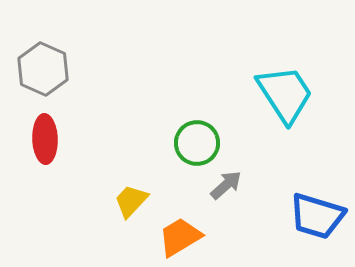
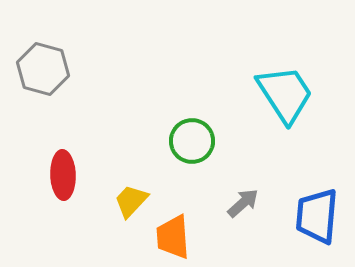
gray hexagon: rotated 9 degrees counterclockwise
red ellipse: moved 18 px right, 36 px down
green circle: moved 5 px left, 2 px up
gray arrow: moved 17 px right, 18 px down
blue trapezoid: rotated 78 degrees clockwise
orange trapezoid: moved 7 px left; rotated 63 degrees counterclockwise
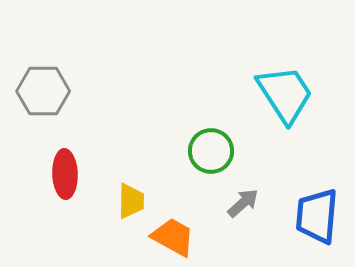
gray hexagon: moved 22 px down; rotated 15 degrees counterclockwise
green circle: moved 19 px right, 10 px down
red ellipse: moved 2 px right, 1 px up
yellow trapezoid: rotated 138 degrees clockwise
orange trapezoid: rotated 123 degrees clockwise
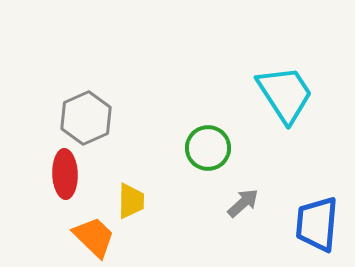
gray hexagon: moved 43 px right, 27 px down; rotated 24 degrees counterclockwise
green circle: moved 3 px left, 3 px up
blue trapezoid: moved 8 px down
orange trapezoid: moved 79 px left; rotated 15 degrees clockwise
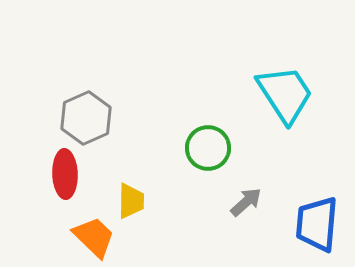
gray arrow: moved 3 px right, 1 px up
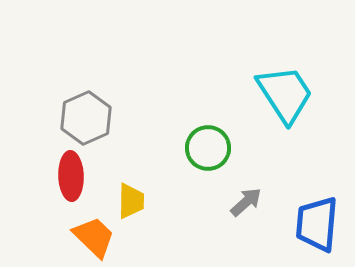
red ellipse: moved 6 px right, 2 px down
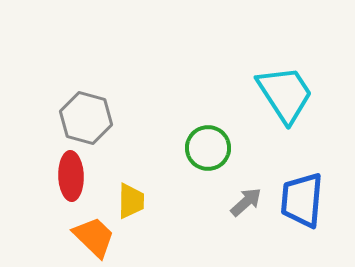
gray hexagon: rotated 21 degrees counterclockwise
blue trapezoid: moved 15 px left, 24 px up
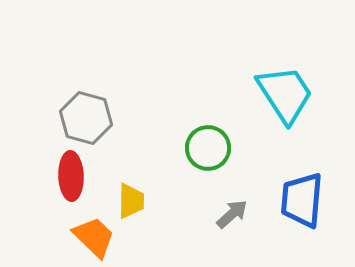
gray arrow: moved 14 px left, 12 px down
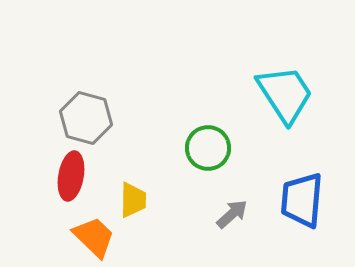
red ellipse: rotated 12 degrees clockwise
yellow trapezoid: moved 2 px right, 1 px up
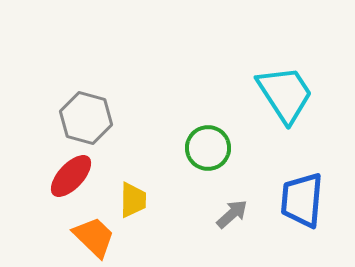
red ellipse: rotated 33 degrees clockwise
